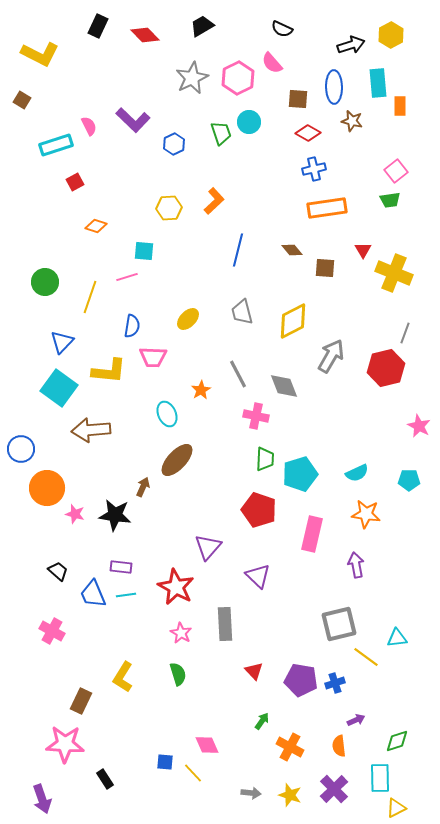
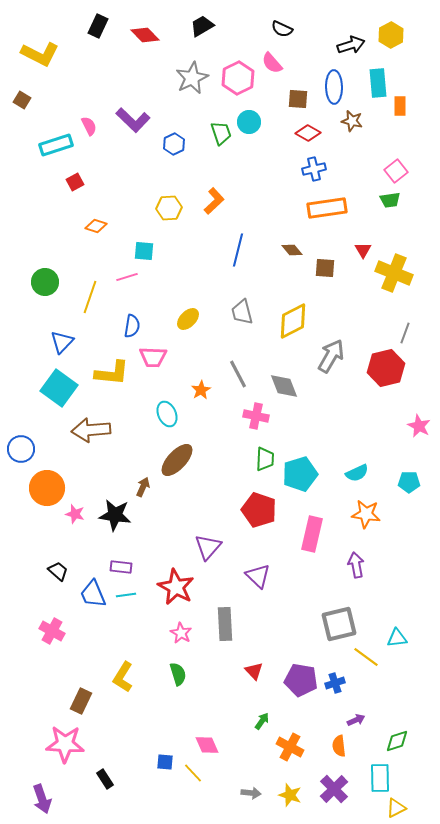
yellow L-shape at (109, 371): moved 3 px right, 2 px down
cyan pentagon at (409, 480): moved 2 px down
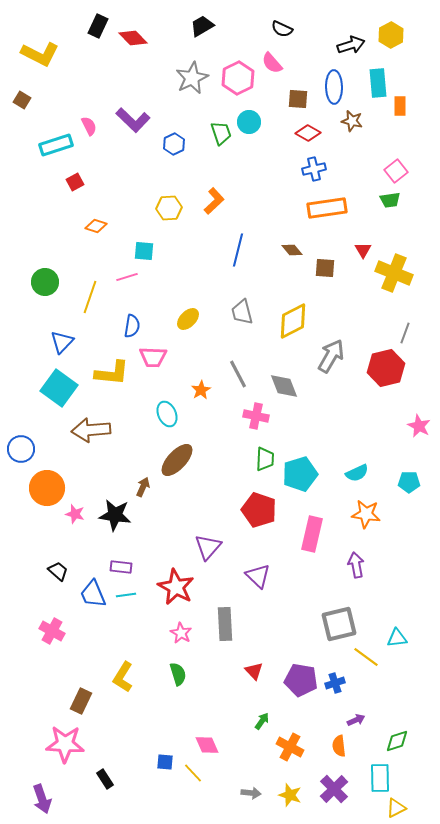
red diamond at (145, 35): moved 12 px left, 3 px down
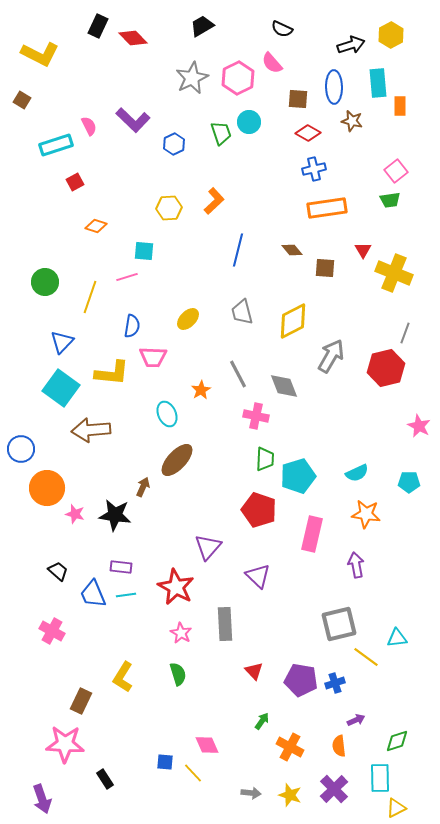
cyan square at (59, 388): moved 2 px right
cyan pentagon at (300, 474): moved 2 px left, 2 px down
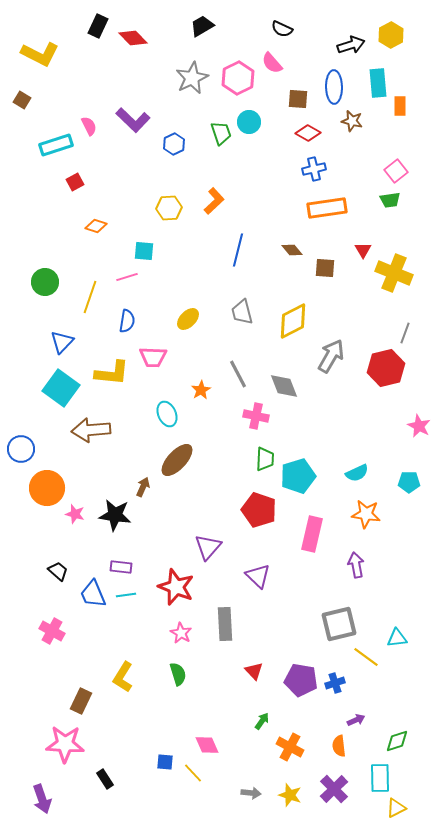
blue semicircle at (132, 326): moved 5 px left, 5 px up
red star at (176, 587): rotated 6 degrees counterclockwise
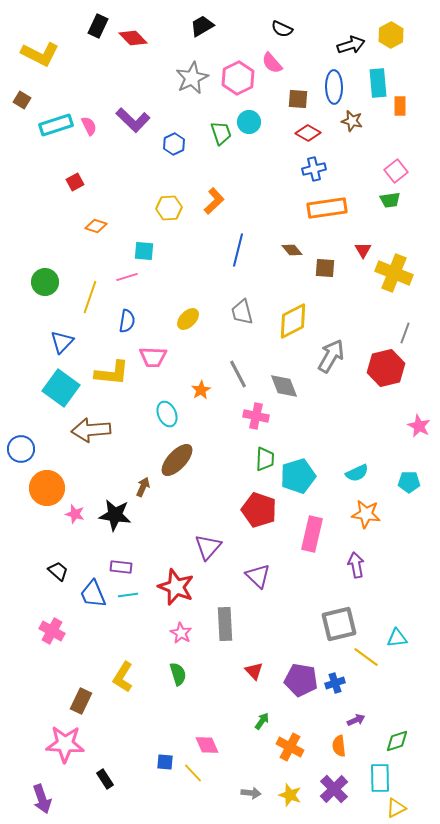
cyan rectangle at (56, 145): moved 20 px up
cyan line at (126, 595): moved 2 px right
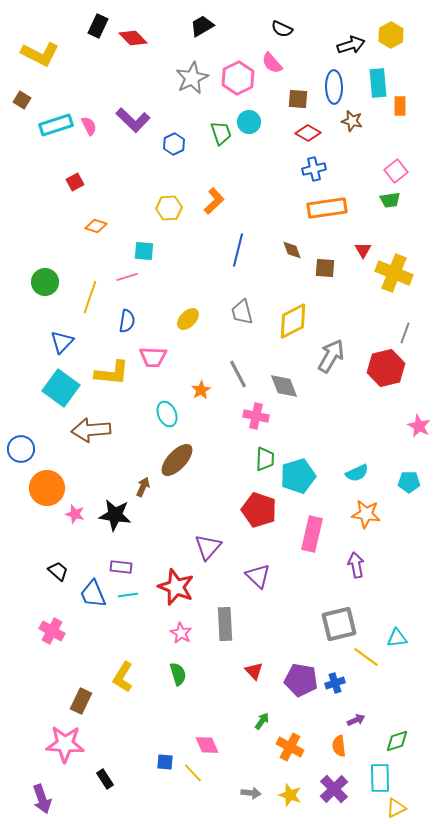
brown diamond at (292, 250): rotated 20 degrees clockwise
